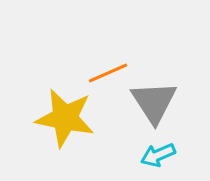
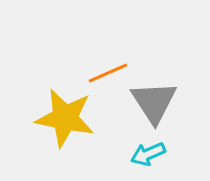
cyan arrow: moved 10 px left, 1 px up
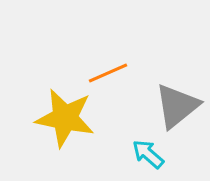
gray triangle: moved 23 px right, 4 px down; rotated 24 degrees clockwise
cyan arrow: rotated 64 degrees clockwise
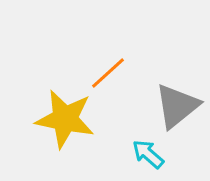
orange line: rotated 18 degrees counterclockwise
yellow star: moved 1 px down
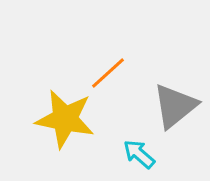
gray triangle: moved 2 px left
cyan arrow: moved 9 px left
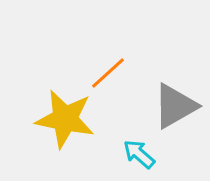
gray triangle: rotated 9 degrees clockwise
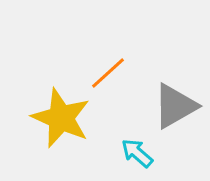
yellow star: moved 4 px left, 1 px up; rotated 12 degrees clockwise
cyan arrow: moved 2 px left, 1 px up
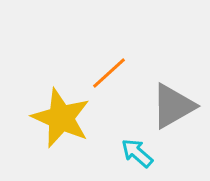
orange line: moved 1 px right
gray triangle: moved 2 px left
